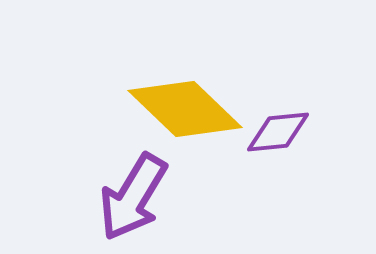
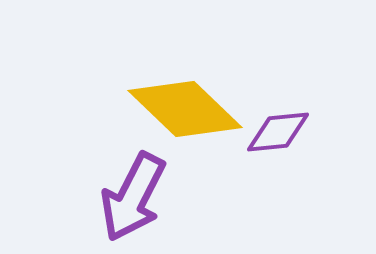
purple arrow: rotated 4 degrees counterclockwise
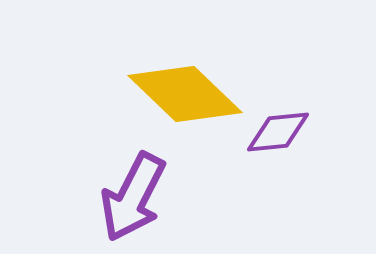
yellow diamond: moved 15 px up
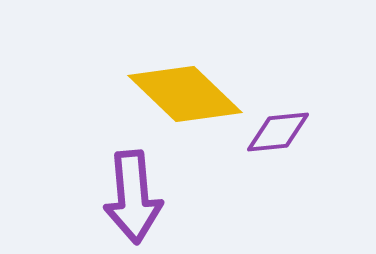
purple arrow: rotated 32 degrees counterclockwise
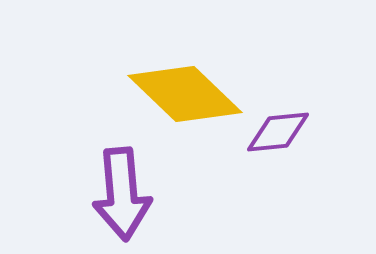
purple arrow: moved 11 px left, 3 px up
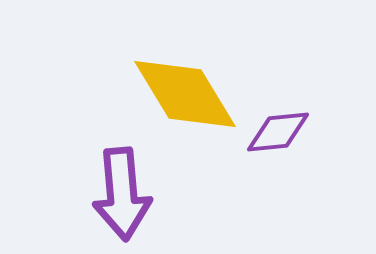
yellow diamond: rotated 15 degrees clockwise
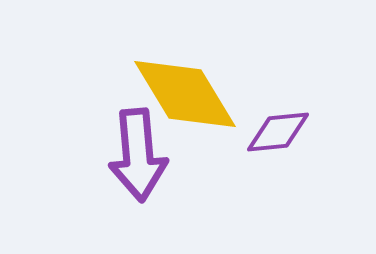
purple arrow: moved 16 px right, 39 px up
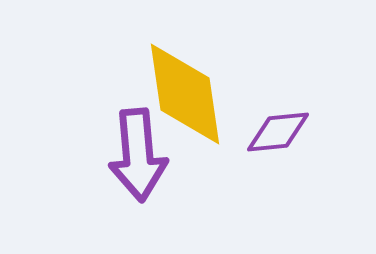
yellow diamond: rotated 23 degrees clockwise
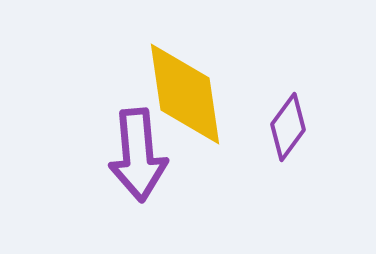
purple diamond: moved 10 px right, 5 px up; rotated 48 degrees counterclockwise
